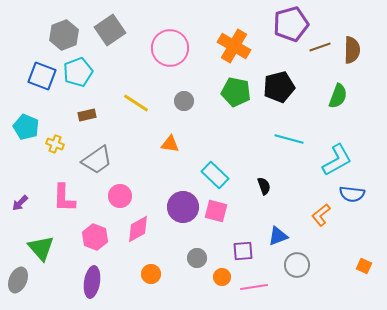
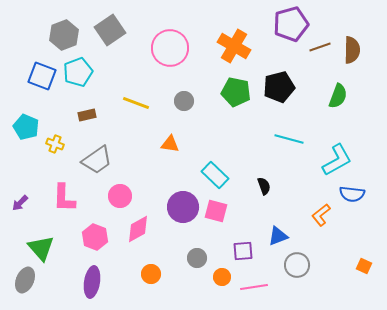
yellow line at (136, 103): rotated 12 degrees counterclockwise
gray ellipse at (18, 280): moved 7 px right
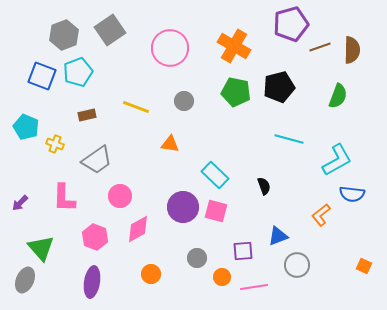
yellow line at (136, 103): moved 4 px down
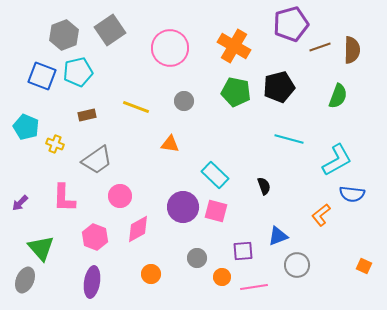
cyan pentagon at (78, 72): rotated 8 degrees clockwise
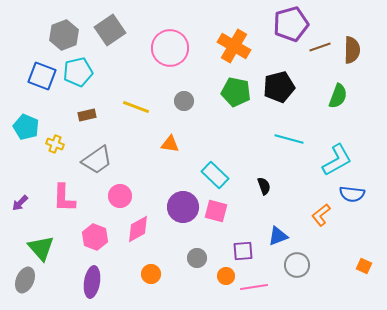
orange circle at (222, 277): moved 4 px right, 1 px up
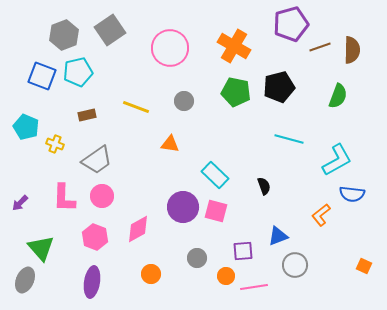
pink circle at (120, 196): moved 18 px left
gray circle at (297, 265): moved 2 px left
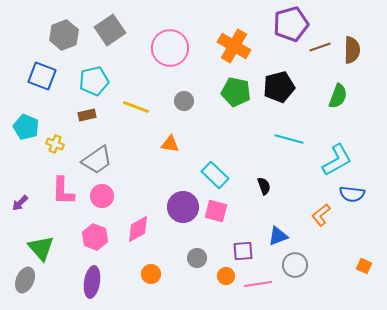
cyan pentagon at (78, 72): moved 16 px right, 9 px down
pink L-shape at (64, 198): moved 1 px left, 7 px up
pink line at (254, 287): moved 4 px right, 3 px up
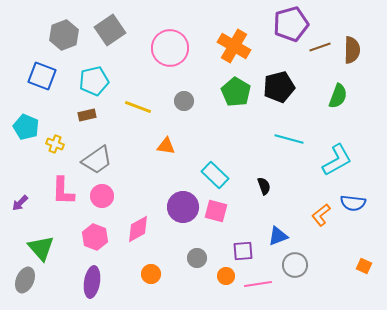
green pentagon at (236, 92): rotated 20 degrees clockwise
yellow line at (136, 107): moved 2 px right
orange triangle at (170, 144): moved 4 px left, 2 px down
blue semicircle at (352, 194): moved 1 px right, 9 px down
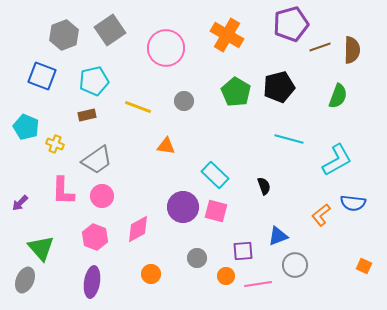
orange cross at (234, 46): moved 7 px left, 11 px up
pink circle at (170, 48): moved 4 px left
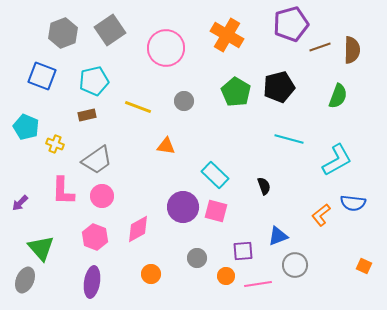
gray hexagon at (64, 35): moved 1 px left, 2 px up
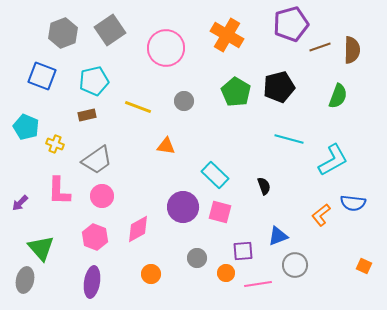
cyan L-shape at (337, 160): moved 4 px left
pink L-shape at (63, 191): moved 4 px left
pink square at (216, 211): moved 4 px right, 1 px down
orange circle at (226, 276): moved 3 px up
gray ellipse at (25, 280): rotated 10 degrees counterclockwise
